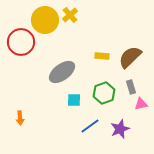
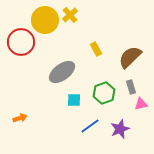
yellow rectangle: moved 6 px left, 7 px up; rotated 56 degrees clockwise
orange arrow: rotated 104 degrees counterclockwise
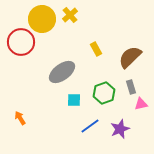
yellow circle: moved 3 px left, 1 px up
orange arrow: rotated 104 degrees counterclockwise
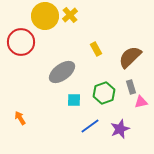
yellow circle: moved 3 px right, 3 px up
pink triangle: moved 2 px up
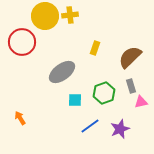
yellow cross: rotated 35 degrees clockwise
red circle: moved 1 px right
yellow rectangle: moved 1 px left, 1 px up; rotated 48 degrees clockwise
gray rectangle: moved 1 px up
cyan square: moved 1 px right
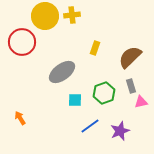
yellow cross: moved 2 px right
purple star: moved 2 px down
